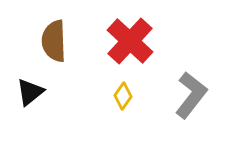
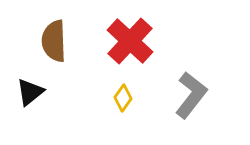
yellow diamond: moved 2 px down
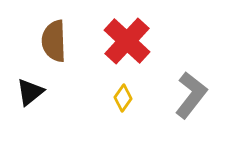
red cross: moved 3 px left
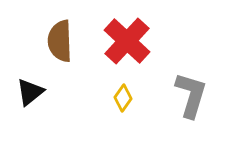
brown semicircle: moved 6 px right
gray L-shape: rotated 21 degrees counterclockwise
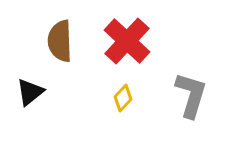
yellow diamond: rotated 8 degrees clockwise
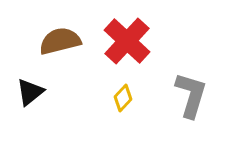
brown semicircle: rotated 78 degrees clockwise
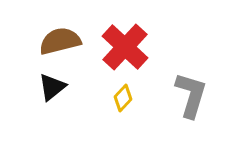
red cross: moved 2 px left, 6 px down
black triangle: moved 22 px right, 5 px up
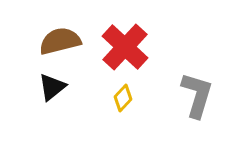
gray L-shape: moved 6 px right
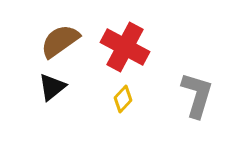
brown semicircle: rotated 21 degrees counterclockwise
red cross: rotated 15 degrees counterclockwise
yellow diamond: moved 1 px down
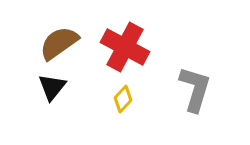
brown semicircle: moved 1 px left, 2 px down
black triangle: rotated 12 degrees counterclockwise
gray L-shape: moved 2 px left, 6 px up
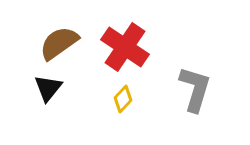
red cross: rotated 6 degrees clockwise
black triangle: moved 4 px left, 1 px down
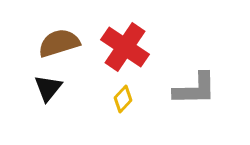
brown semicircle: rotated 18 degrees clockwise
gray L-shape: rotated 72 degrees clockwise
